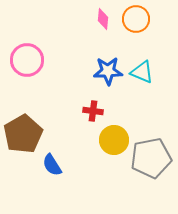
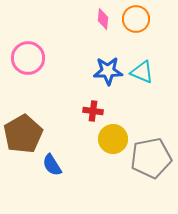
pink circle: moved 1 px right, 2 px up
yellow circle: moved 1 px left, 1 px up
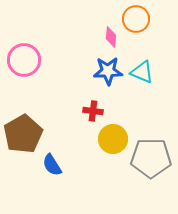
pink diamond: moved 8 px right, 18 px down
pink circle: moved 4 px left, 2 px down
gray pentagon: rotated 12 degrees clockwise
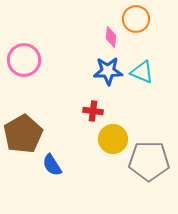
gray pentagon: moved 2 px left, 3 px down
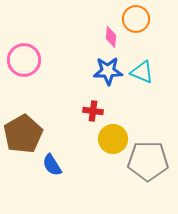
gray pentagon: moved 1 px left
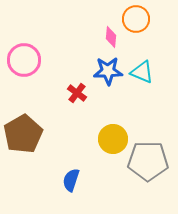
red cross: moved 16 px left, 18 px up; rotated 30 degrees clockwise
blue semicircle: moved 19 px right, 15 px down; rotated 50 degrees clockwise
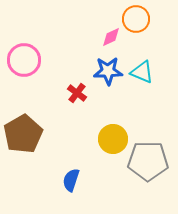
pink diamond: rotated 60 degrees clockwise
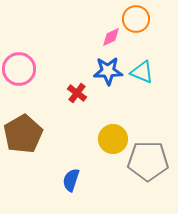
pink circle: moved 5 px left, 9 px down
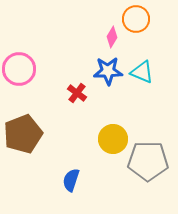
pink diamond: moved 1 px right; rotated 35 degrees counterclockwise
brown pentagon: rotated 9 degrees clockwise
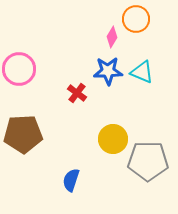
brown pentagon: rotated 18 degrees clockwise
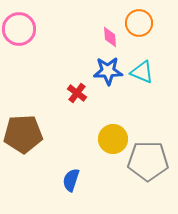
orange circle: moved 3 px right, 4 px down
pink diamond: moved 2 px left; rotated 35 degrees counterclockwise
pink circle: moved 40 px up
